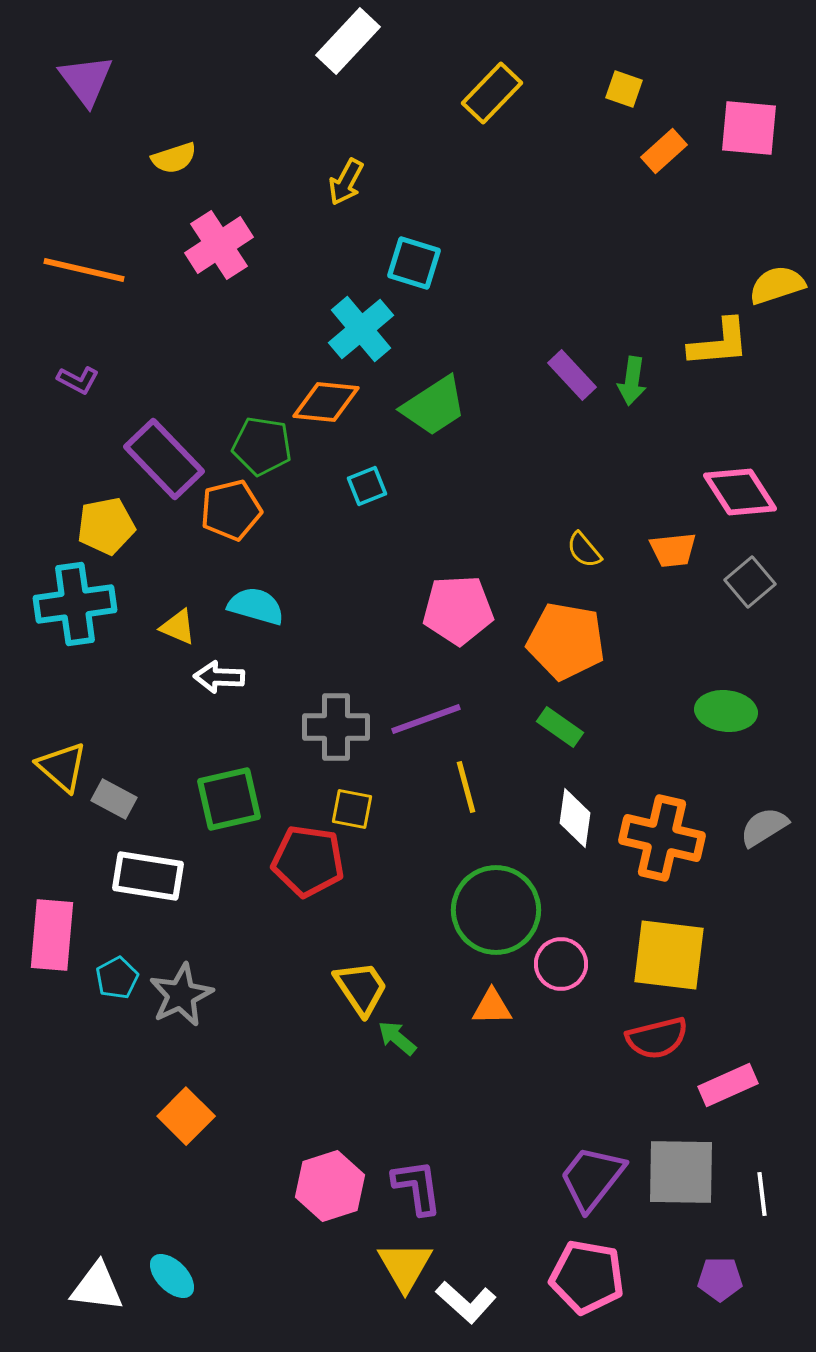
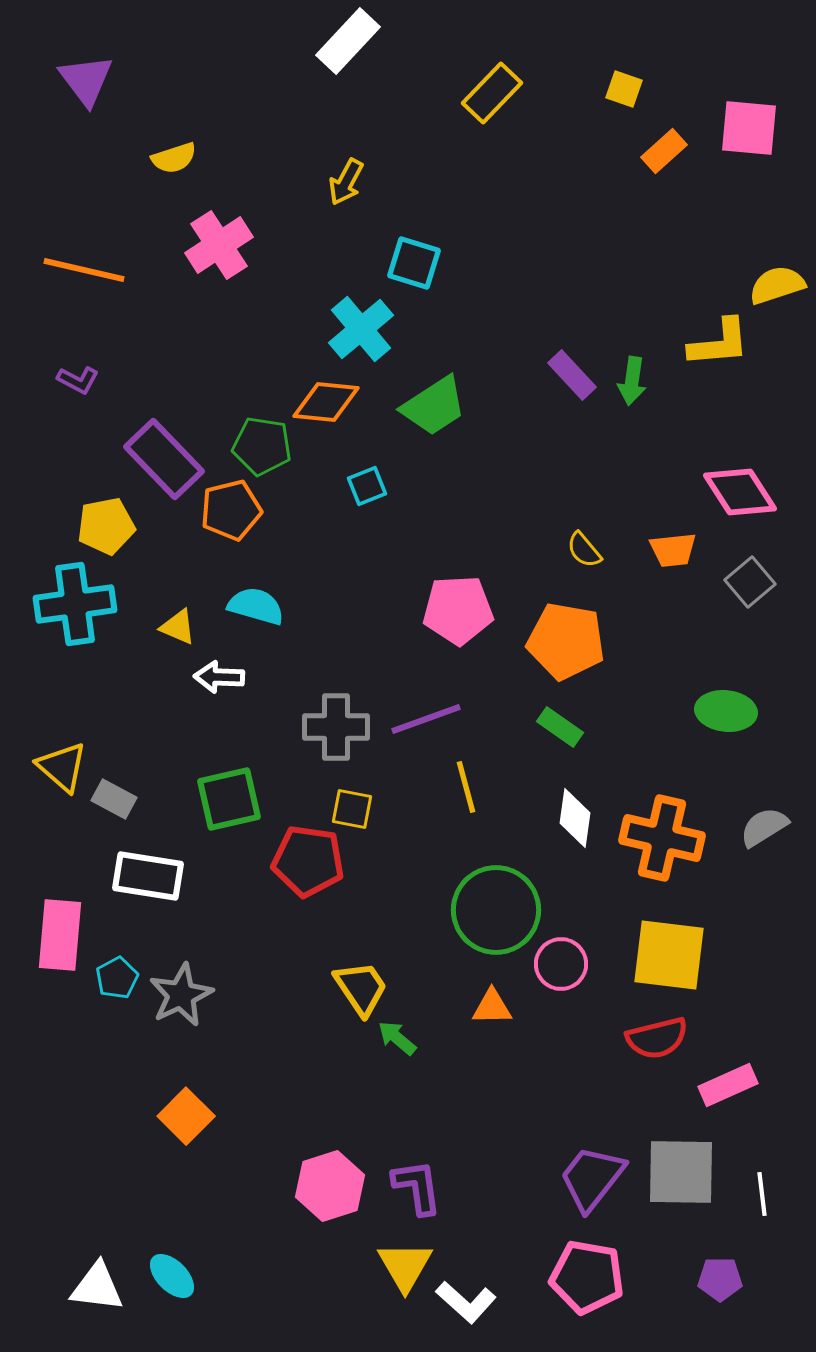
pink rectangle at (52, 935): moved 8 px right
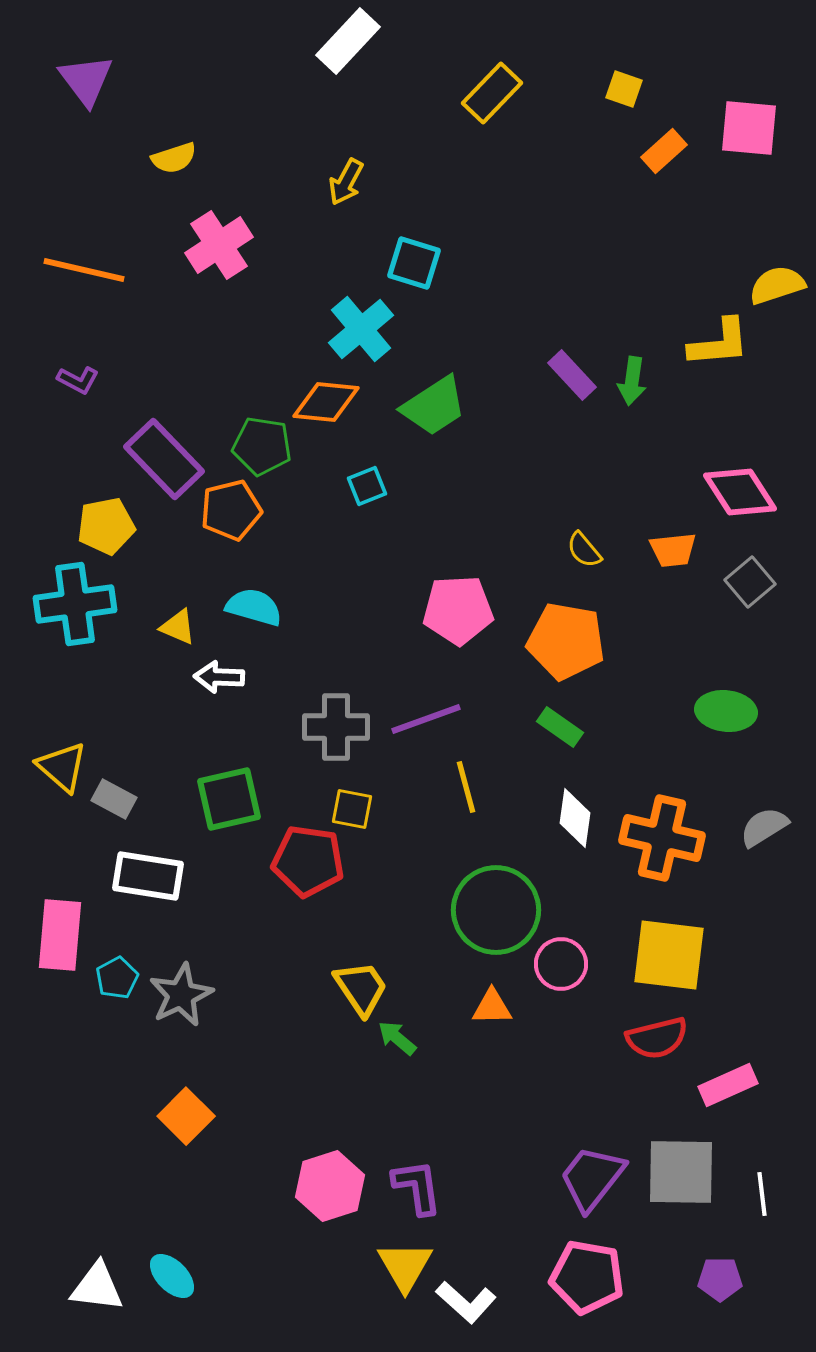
cyan semicircle at (256, 606): moved 2 px left, 1 px down
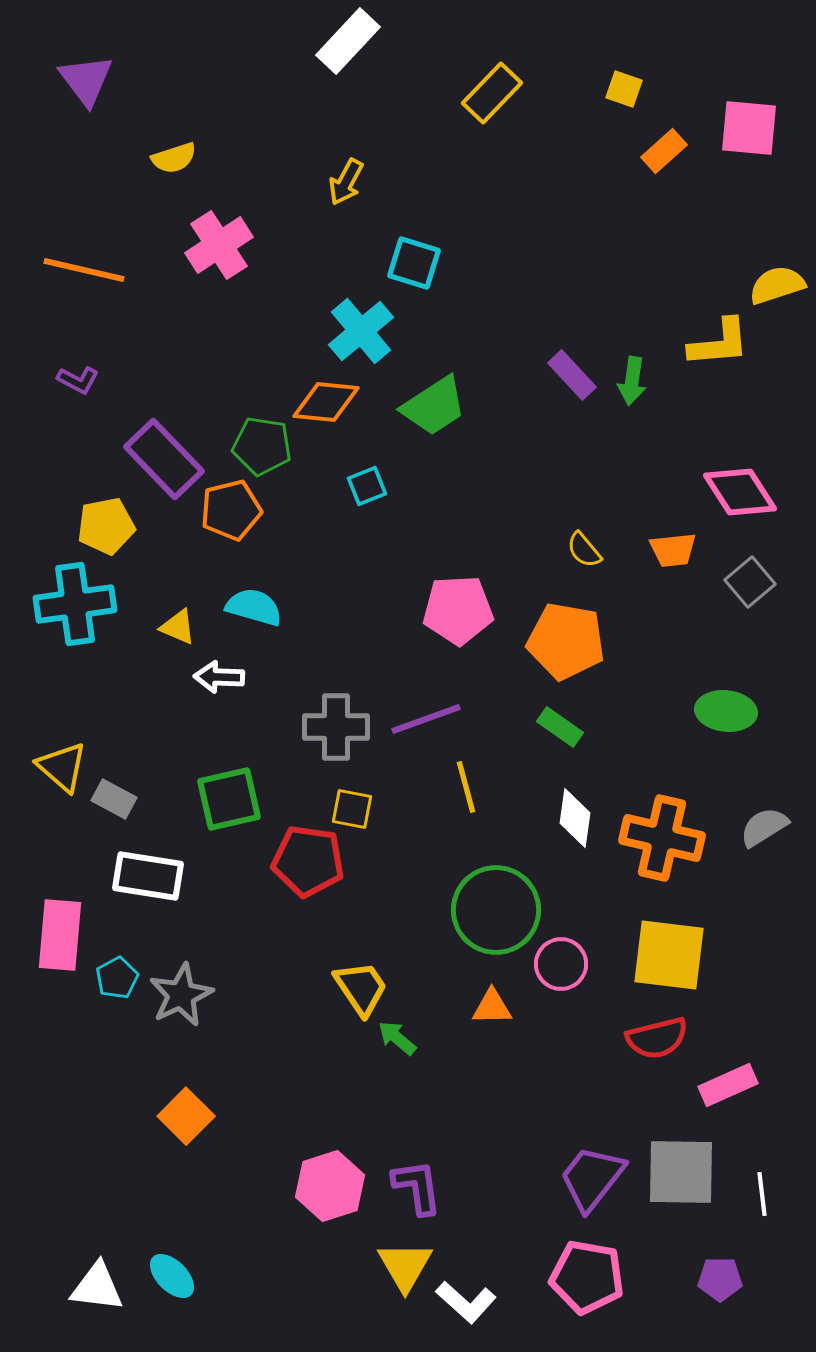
cyan cross at (361, 329): moved 2 px down
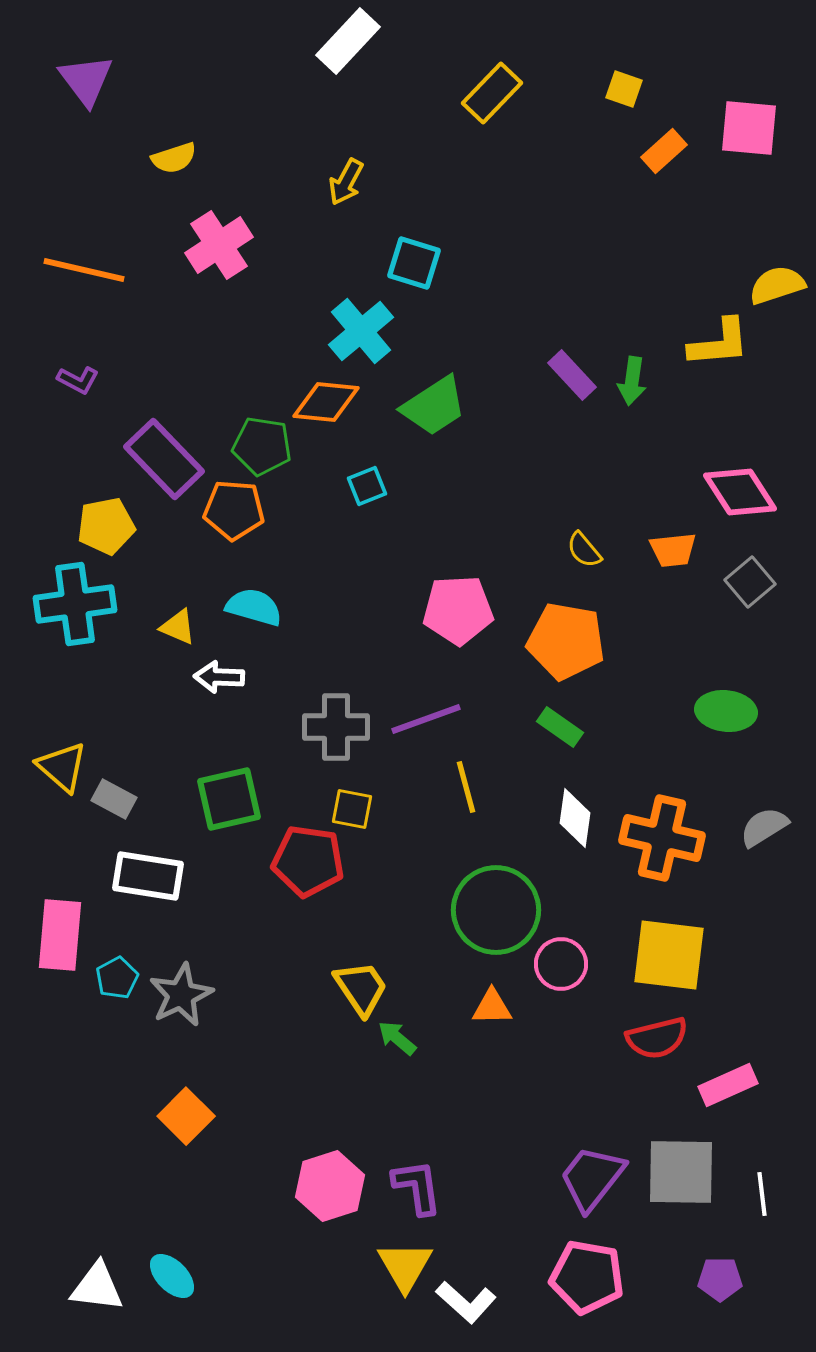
orange pentagon at (231, 510): moved 3 px right; rotated 18 degrees clockwise
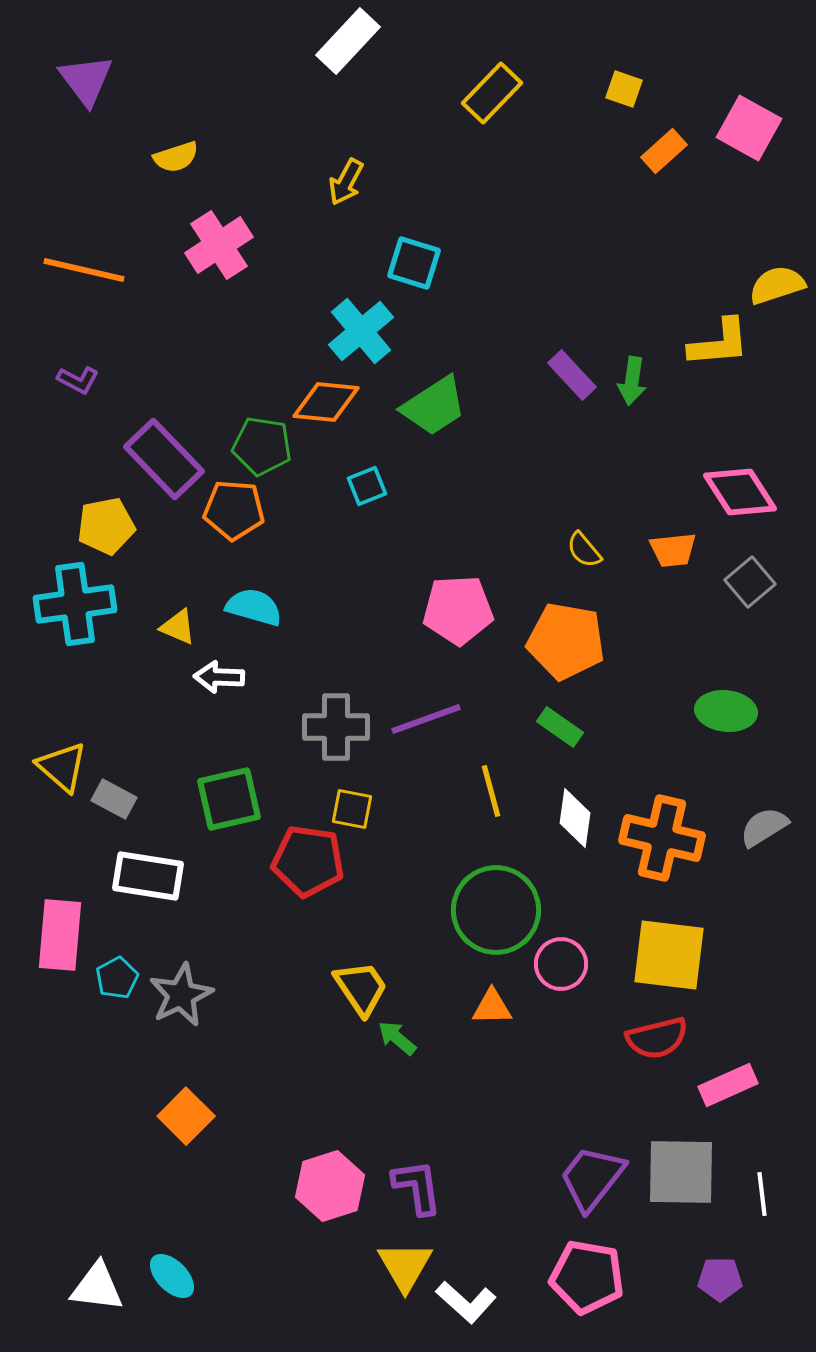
pink square at (749, 128): rotated 24 degrees clockwise
yellow semicircle at (174, 158): moved 2 px right, 1 px up
yellow line at (466, 787): moved 25 px right, 4 px down
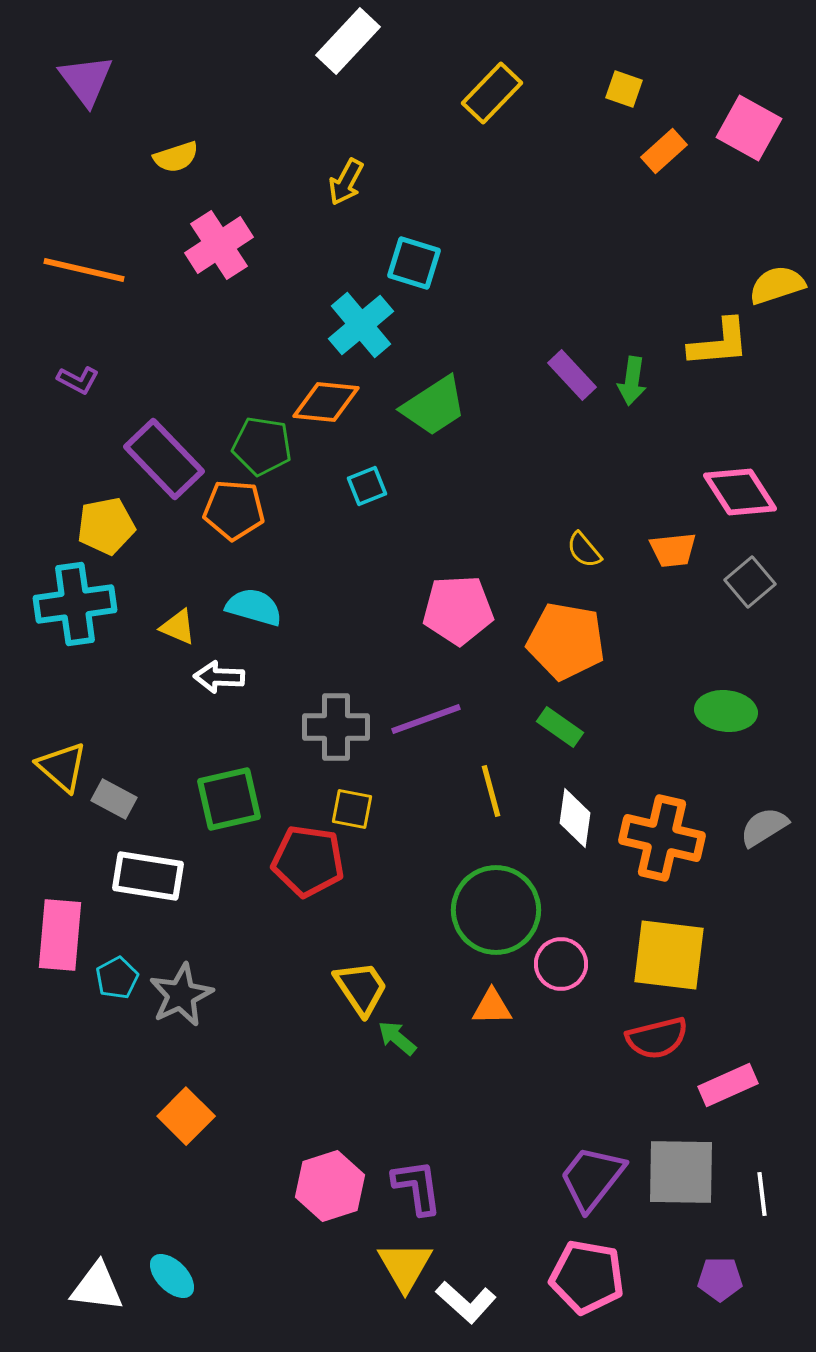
cyan cross at (361, 331): moved 6 px up
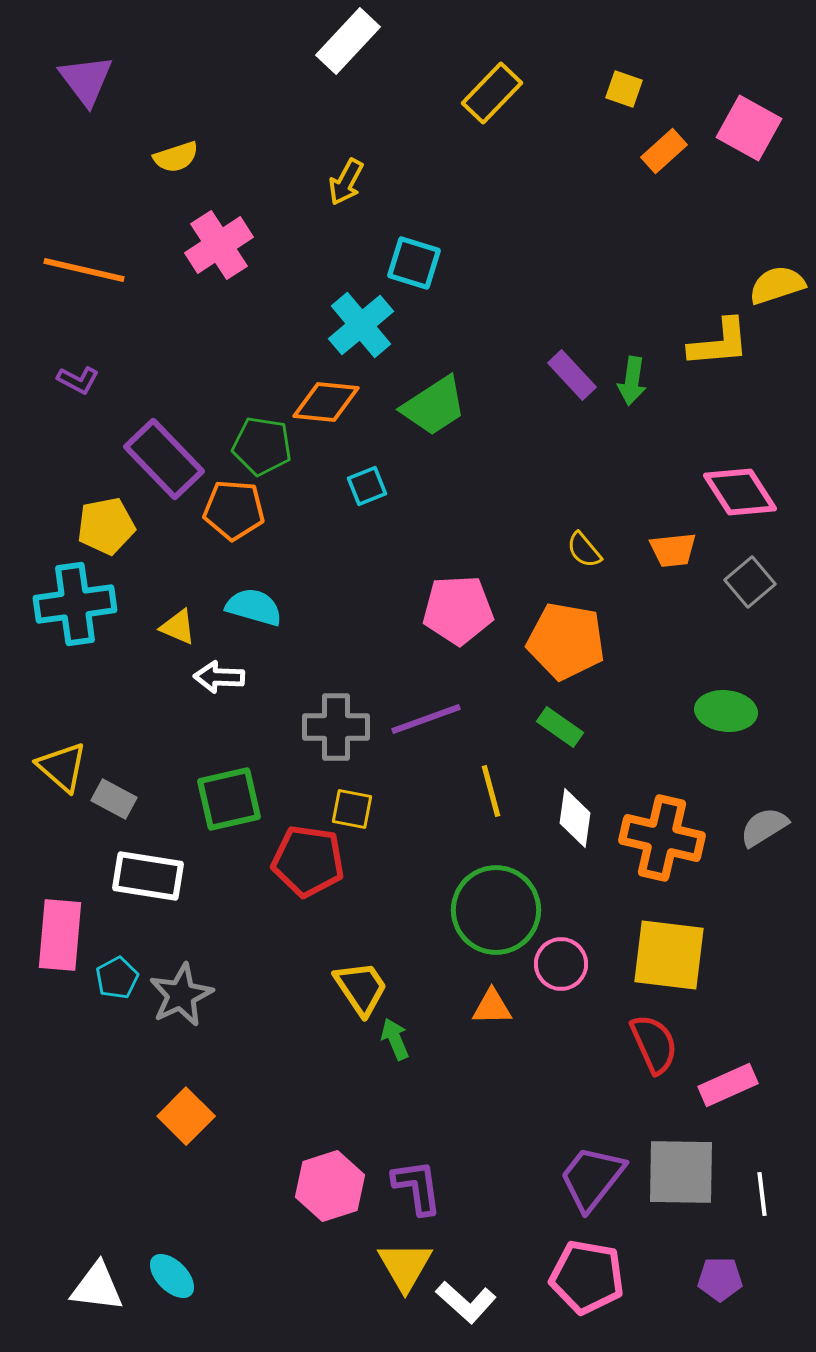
green arrow at (397, 1038): moved 2 px left, 1 px down; rotated 27 degrees clockwise
red semicircle at (657, 1038): moved 3 px left, 6 px down; rotated 100 degrees counterclockwise
